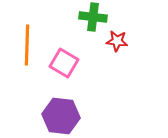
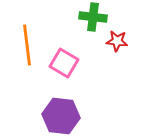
orange line: rotated 9 degrees counterclockwise
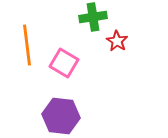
green cross: rotated 16 degrees counterclockwise
red star: rotated 25 degrees clockwise
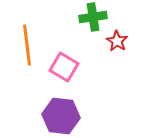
pink square: moved 4 px down
